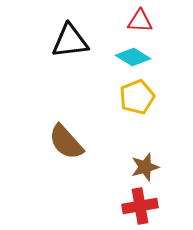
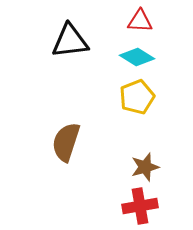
cyan diamond: moved 4 px right
brown semicircle: rotated 60 degrees clockwise
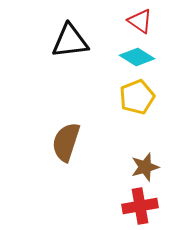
red triangle: rotated 32 degrees clockwise
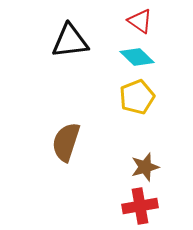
cyan diamond: rotated 12 degrees clockwise
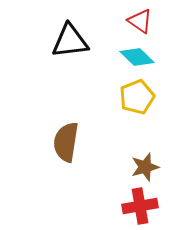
brown semicircle: rotated 9 degrees counterclockwise
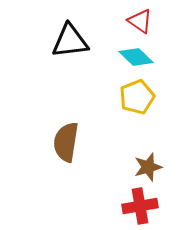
cyan diamond: moved 1 px left
brown star: moved 3 px right
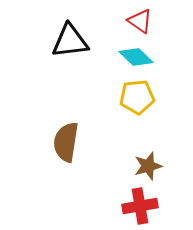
yellow pentagon: rotated 16 degrees clockwise
brown star: moved 1 px up
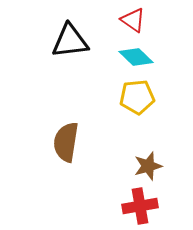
red triangle: moved 7 px left, 1 px up
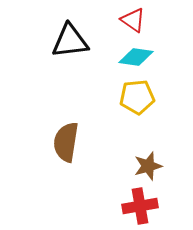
cyan diamond: rotated 36 degrees counterclockwise
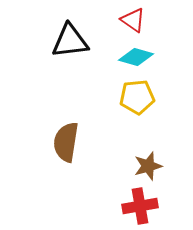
cyan diamond: rotated 8 degrees clockwise
